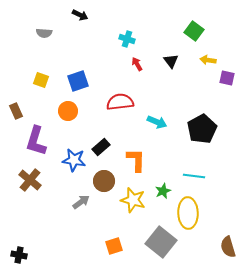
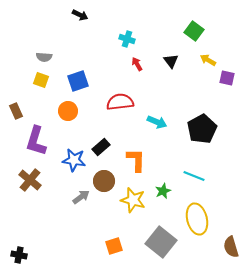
gray semicircle: moved 24 px down
yellow arrow: rotated 21 degrees clockwise
cyan line: rotated 15 degrees clockwise
gray arrow: moved 5 px up
yellow ellipse: moved 9 px right, 6 px down; rotated 12 degrees counterclockwise
brown semicircle: moved 3 px right
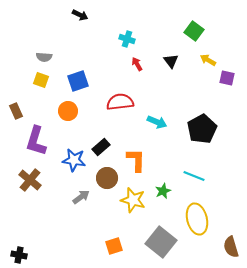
brown circle: moved 3 px right, 3 px up
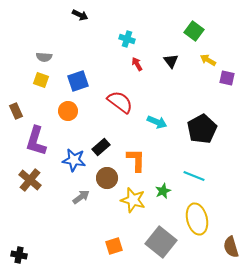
red semicircle: rotated 44 degrees clockwise
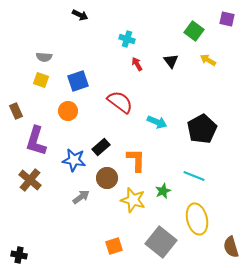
purple square: moved 59 px up
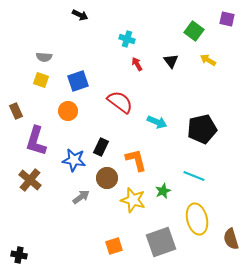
black pentagon: rotated 16 degrees clockwise
black rectangle: rotated 24 degrees counterclockwise
orange L-shape: rotated 15 degrees counterclockwise
gray square: rotated 32 degrees clockwise
brown semicircle: moved 8 px up
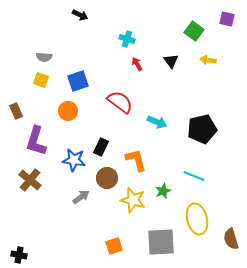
yellow arrow: rotated 21 degrees counterclockwise
gray square: rotated 16 degrees clockwise
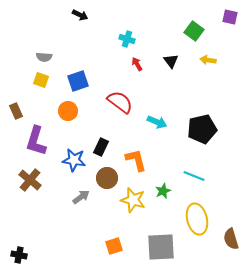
purple square: moved 3 px right, 2 px up
gray square: moved 5 px down
